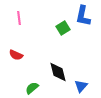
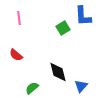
blue L-shape: rotated 15 degrees counterclockwise
red semicircle: rotated 16 degrees clockwise
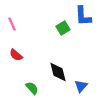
pink line: moved 7 px left, 6 px down; rotated 16 degrees counterclockwise
green semicircle: rotated 88 degrees clockwise
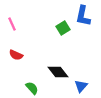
blue L-shape: rotated 15 degrees clockwise
red semicircle: rotated 16 degrees counterclockwise
black diamond: rotated 25 degrees counterclockwise
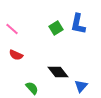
blue L-shape: moved 5 px left, 8 px down
pink line: moved 5 px down; rotated 24 degrees counterclockwise
green square: moved 7 px left
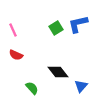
blue L-shape: rotated 65 degrees clockwise
pink line: moved 1 px right, 1 px down; rotated 24 degrees clockwise
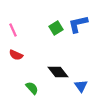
blue triangle: rotated 16 degrees counterclockwise
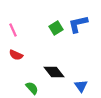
black diamond: moved 4 px left
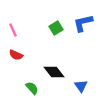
blue L-shape: moved 5 px right, 1 px up
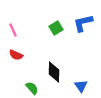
black diamond: rotated 40 degrees clockwise
